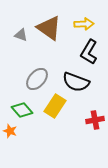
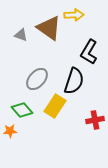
yellow arrow: moved 10 px left, 9 px up
black semicircle: moved 2 px left, 1 px up; rotated 92 degrees counterclockwise
orange star: rotated 24 degrees counterclockwise
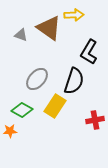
green diamond: rotated 20 degrees counterclockwise
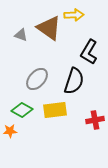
yellow rectangle: moved 4 px down; rotated 50 degrees clockwise
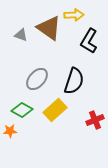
black L-shape: moved 11 px up
yellow rectangle: rotated 35 degrees counterclockwise
red cross: rotated 12 degrees counterclockwise
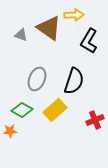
gray ellipse: rotated 20 degrees counterclockwise
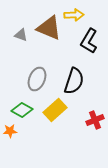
brown triangle: rotated 12 degrees counterclockwise
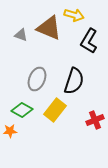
yellow arrow: rotated 18 degrees clockwise
yellow rectangle: rotated 10 degrees counterclockwise
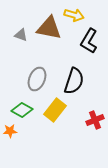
brown triangle: rotated 12 degrees counterclockwise
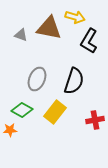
yellow arrow: moved 1 px right, 2 px down
yellow rectangle: moved 2 px down
red cross: rotated 12 degrees clockwise
orange star: moved 1 px up
